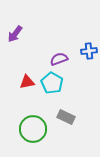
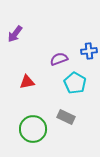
cyan pentagon: moved 23 px right
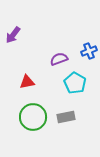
purple arrow: moved 2 px left, 1 px down
blue cross: rotated 14 degrees counterclockwise
gray rectangle: rotated 36 degrees counterclockwise
green circle: moved 12 px up
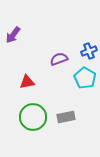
cyan pentagon: moved 10 px right, 5 px up
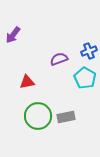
green circle: moved 5 px right, 1 px up
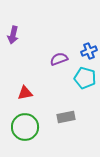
purple arrow: rotated 24 degrees counterclockwise
cyan pentagon: rotated 15 degrees counterclockwise
red triangle: moved 2 px left, 11 px down
green circle: moved 13 px left, 11 px down
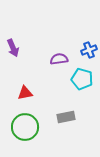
purple arrow: moved 13 px down; rotated 36 degrees counterclockwise
blue cross: moved 1 px up
purple semicircle: rotated 12 degrees clockwise
cyan pentagon: moved 3 px left, 1 px down
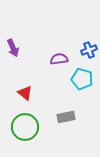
red triangle: rotated 49 degrees clockwise
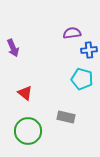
blue cross: rotated 14 degrees clockwise
purple semicircle: moved 13 px right, 26 px up
gray rectangle: rotated 24 degrees clockwise
green circle: moved 3 px right, 4 px down
